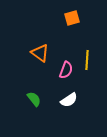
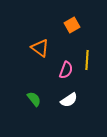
orange square: moved 7 px down; rotated 14 degrees counterclockwise
orange triangle: moved 5 px up
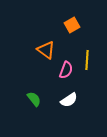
orange triangle: moved 6 px right, 2 px down
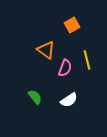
yellow line: rotated 18 degrees counterclockwise
pink semicircle: moved 1 px left, 2 px up
green semicircle: moved 1 px right, 2 px up
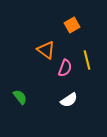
green semicircle: moved 15 px left
